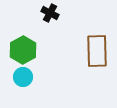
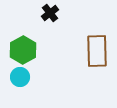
black cross: rotated 24 degrees clockwise
cyan circle: moved 3 px left
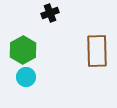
black cross: rotated 18 degrees clockwise
cyan circle: moved 6 px right
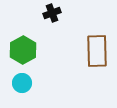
black cross: moved 2 px right
cyan circle: moved 4 px left, 6 px down
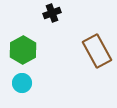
brown rectangle: rotated 28 degrees counterclockwise
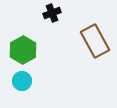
brown rectangle: moved 2 px left, 10 px up
cyan circle: moved 2 px up
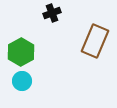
brown rectangle: rotated 52 degrees clockwise
green hexagon: moved 2 px left, 2 px down
